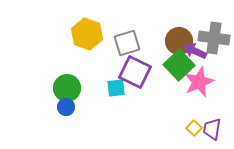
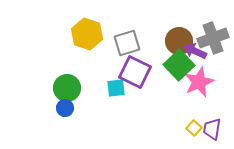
gray cross: moved 1 px left; rotated 28 degrees counterclockwise
blue circle: moved 1 px left, 1 px down
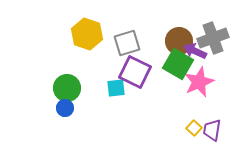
green square: moved 1 px left, 1 px up; rotated 16 degrees counterclockwise
purple trapezoid: moved 1 px down
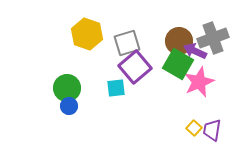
purple square: moved 5 px up; rotated 24 degrees clockwise
blue circle: moved 4 px right, 2 px up
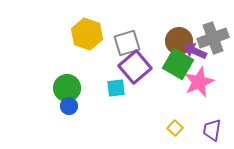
yellow square: moved 19 px left
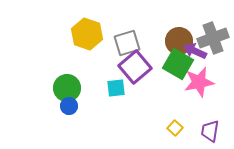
pink star: rotated 12 degrees clockwise
purple trapezoid: moved 2 px left, 1 px down
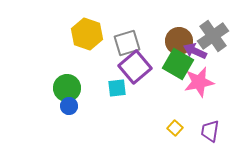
gray cross: moved 2 px up; rotated 16 degrees counterclockwise
cyan square: moved 1 px right
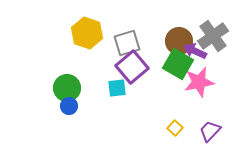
yellow hexagon: moved 1 px up
purple square: moved 3 px left
purple trapezoid: rotated 35 degrees clockwise
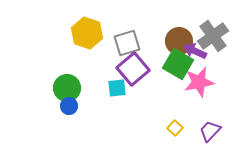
purple square: moved 1 px right, 2 px down
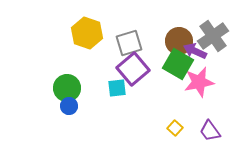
gray square: moved 2 px right
purple trapezoid: rotated 80 degrees counterclockwise
